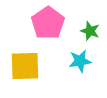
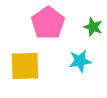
green star: moved 3 px right, 4 px up
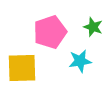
pink pentagon: moved 2 px right, 9 px down; rotated 16 degrees clockwise
yellow square: moved 3 px left, 2 px down
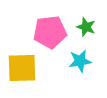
green star: moved 7 px left
pink pentagon: rotated 12 degrees clockwise
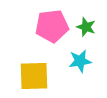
pink pentagon: moved 2 px right, 6 px up
yellow square: moved 12 px right, 8 px down
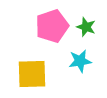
pink pentagon: rotated 12 degrees counterclockwise
yellow square: moved 2 px left, 2 px up
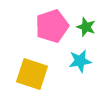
yellow square: rotated 20 degrees clockwise
